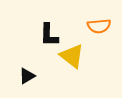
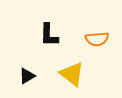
orange semicircle: moved 2 px left, 13 px down
yellow triangle: moved 18 px down
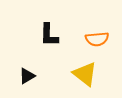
yellow triangle: moved 13 px right
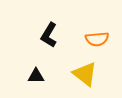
black L-shape: rotated 30 degrees clockwise
black triangle: moved 9 px right; rotated 30 degrees clockwise
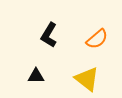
orange semicircle: rotated 35 degrees counterclockwise
yellow triangle: moved 2 px right, 5 px down
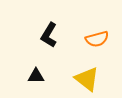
orange semicircle: rotated 25 degrees clockwise
